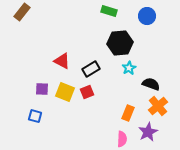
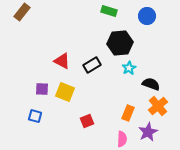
black rectangle: moved 1 px right, 4 px up
red square: moved 29 px down
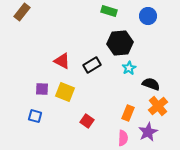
blue circle: moved 1 px right
red square: rotated 32 degrees counterclockwise
pink semicircle: moved 1 px right, 1 px up
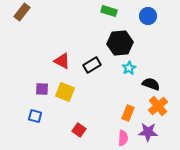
red square: moved 8 px left, 9 px down
purple star: rotated 30 degrees clockwise
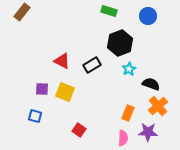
black hexagon: rotated 15 degrees counterclockwise
cyan star: moved 1 px down
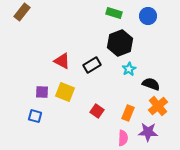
green rectangle: moved 5 px right, 2 px down
purple square: moved 3 px down
red square: moved 18 px right, 19 px up
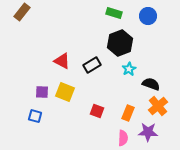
red square: rotated 16 degrees counterclockwise
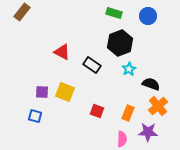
red triangle: moved 9 px up
black rectangle: rotated 66 degrees clockwise
pink semicircle: moved 1 px left, 1 px down
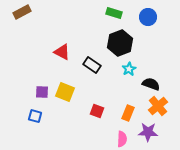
brown rectangle: rotated 24 degrees clockwise
blue circle: moved 1 px down
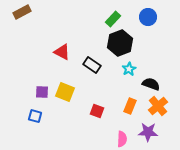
green rectangle: moved 1 px left, 6 px down; rotated 63 degrees counterclockwise
orange rectangle: moved 2 px right, 7 px up
